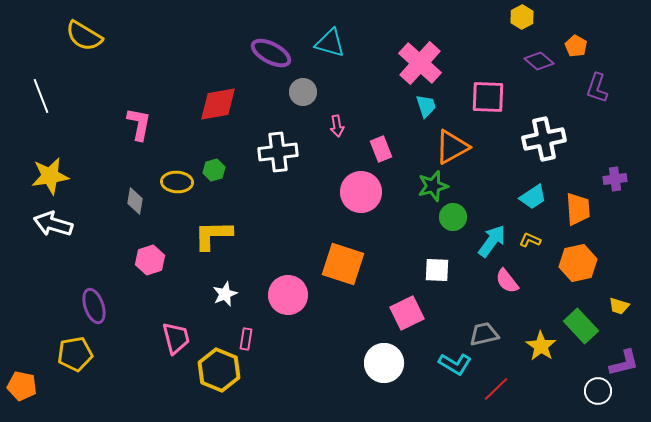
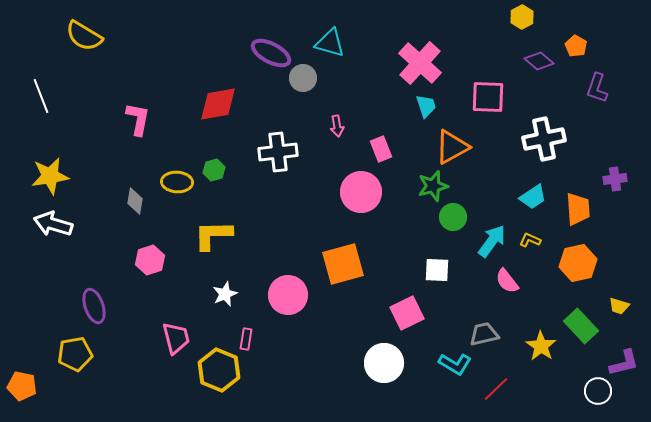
gray circle at (303, 92): moved 14 px up
pink L-shape at (139, 124): moved 1 px left, 5 px up
orange square at (343, 264): rotated 33 degrees counterclockwise
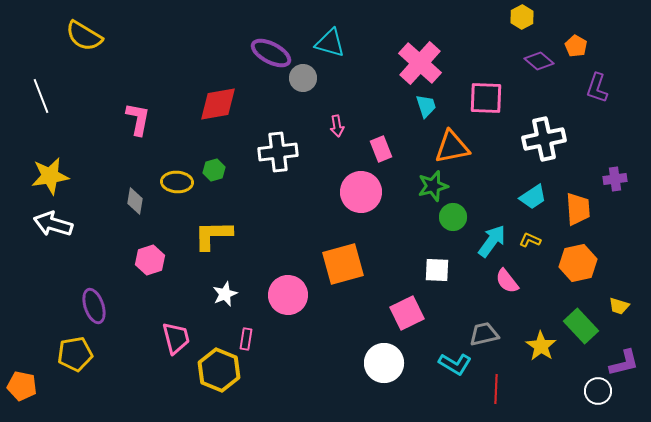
pink square at (488, 97): moved 2 px left, 1 px down
orange triangle at (452, 147): rotated 18 degrees clockwise
red line at (496, 389): rotated 44 degrees counterclockwise
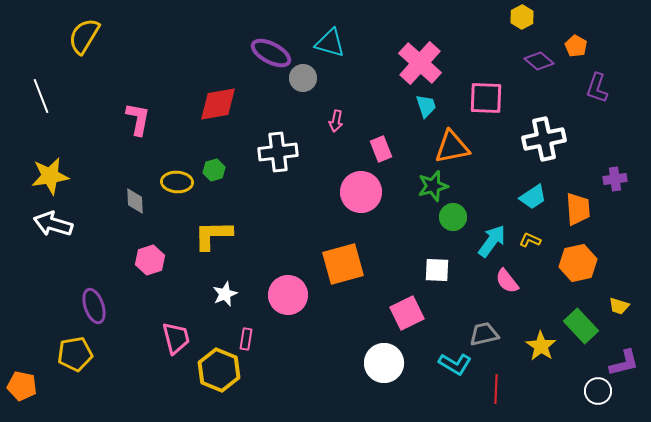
yellow semicircle at (84, 36): rotated 90 degrees clockwise
pink arrow at (337, 126): moved 1 px left, 5 px up; rotated 20 degrees clockwise
gray diamond at (135, 201): rotated 12 degrees counterclockwise
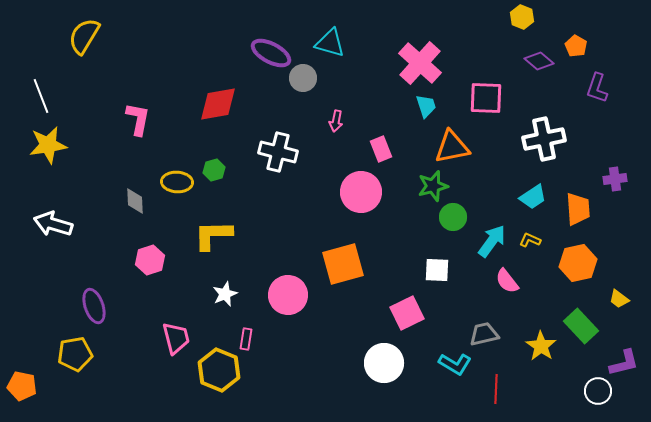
yellow hexagon at (522, 17): rotated 10 degrees counterclockwise
white cross at (278, 152): rotated 21 degrees clockwise
yellow star at (50, 176): moved 2 px left, 31 px up
yellow trapezoid at (619, 306): moved 7 px up; rotated 20 degrees clockwise
